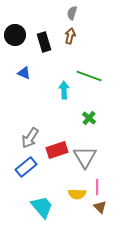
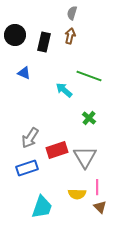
black rectangle: rotated 30 degrees clockwise
cyan arrow: rotated 48 degrees counterclockwise
blue rectangle: moved 1 px right, 1 px down; rotated 20 degrees clockwise
cyan trapezoid: rotated 60 degrees clockwise
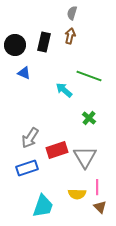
black circle: moved 10 px down
cyan trapezoid: moved 1 px right, 1 px up
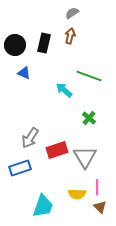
gray semicircle: rotated 40 degrees clockwise
black rectangle: moved 1 px down
blue rectangle: moved 7 px left
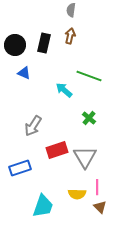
gray semicircle: moved 1 px left, 3 px up; rotated 48 degrees counterclockwise
gray arrow: moved 3 px right, 12 px up
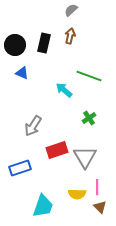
gray semicircle: rotated 40 degrees clockwise
blue triangle: moved 2 px left
green cross: rotated 16 degrees clockwise
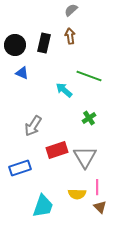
brown arrow: rotated 21 degrees counterclockwise
